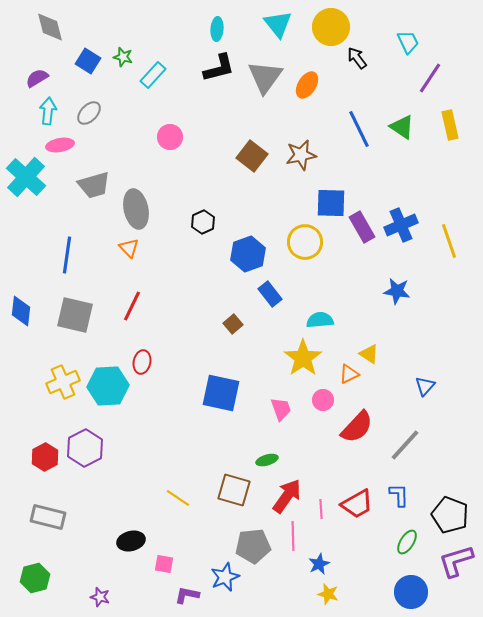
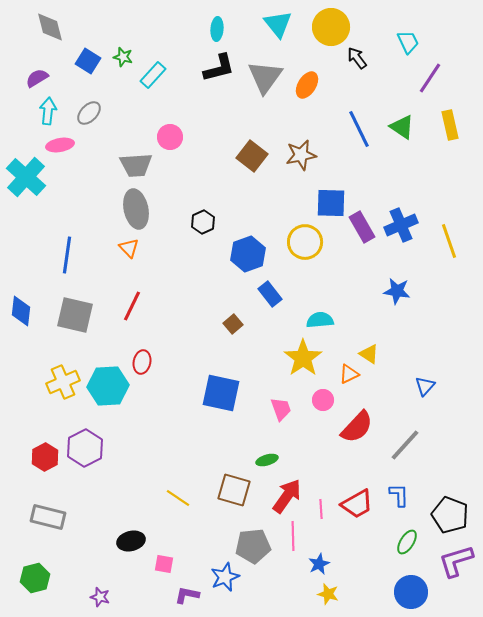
gray trapezoid at (94, 185): moved 42 px right, 20 px up; rotated 12 degrees clockwise
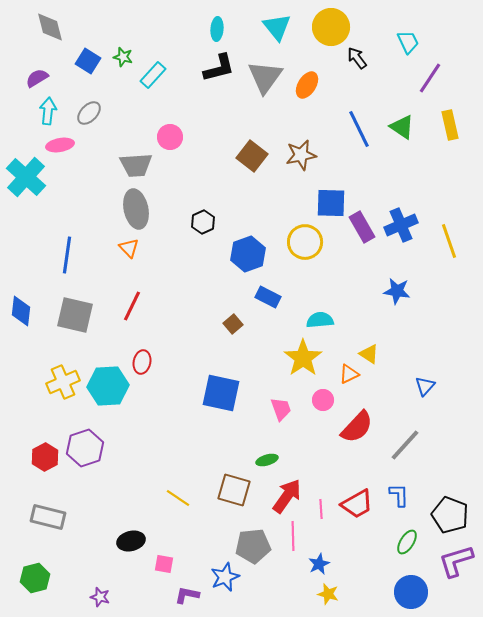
cyan triangle at (278, 24): moved 1 px left, 3 px down
blue rectangle at (270, 294): moved 2 px left, 3 px down; rotated 25 degrees counterclockwise
purple hexagon at (85, 448): rotated 9 degrees clockwise
